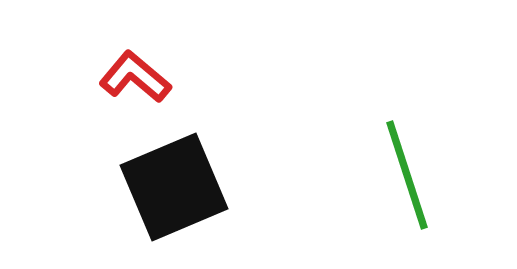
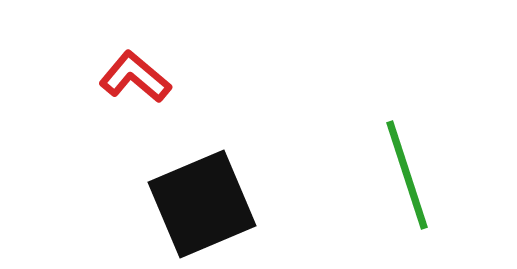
black square: moved 28 px right, 17 px down
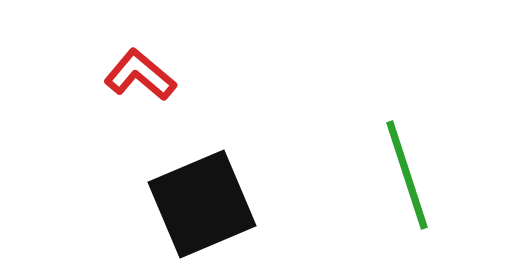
red L-shape: moved 5 px right, 2 px up
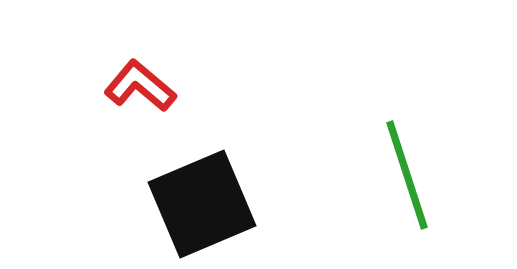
red L-shape: moved 11 px down
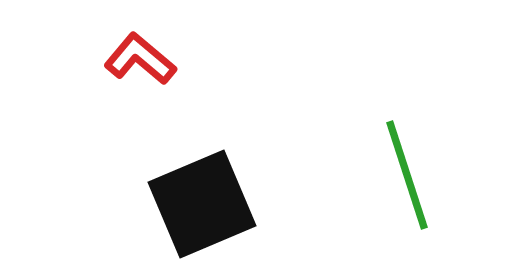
red L-shape: moved 27 px up
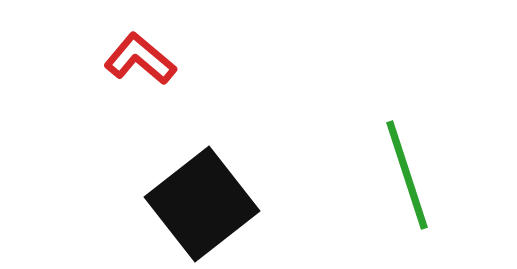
black square: rotated 15 degrees counterclockwise
